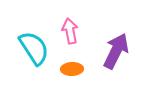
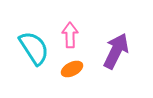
pink arrow: moved 4 px down; rotated 10 degrees clockwise
orange ellipse: rotated 25 degrees counterclockwise
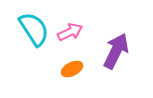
pink arrow: moved 3 px up; rotated 65 degrees clockwise
cyan semicircle: moved 19 px up
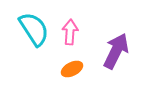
pink arrow: rotated 60 degrees counterclockwise
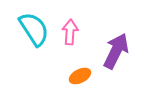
orange ellipse: moved 8 px right, 7 px down
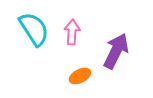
pink arrow: moved 2 px right
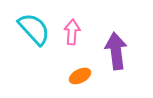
cyan semicircle: rotated 9 degrees counterclockwise
purple arrow: rotated 33 degrees counterclockwise
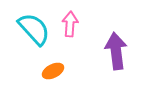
pink arrow: moved 2 px left, 8 px up
orange ellipse: moved 27 px left, 5 px up
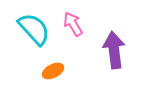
pink arrow: moved 3 px right; rotated 35 degrees counterclockwise
purple arrow: moved 2 px left, 1 px up
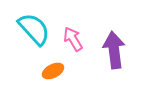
pink arrow: moved 15 px down
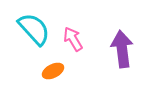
purple arrow: moved 8 px right, 1 px up
